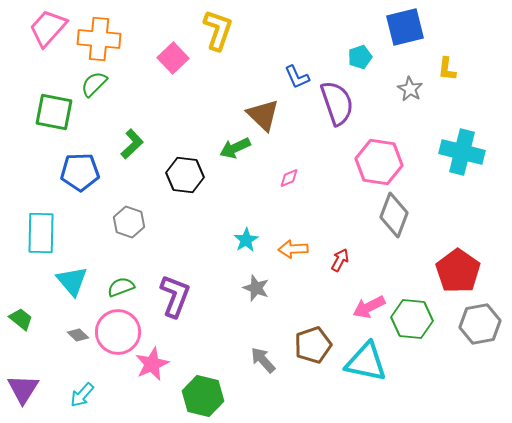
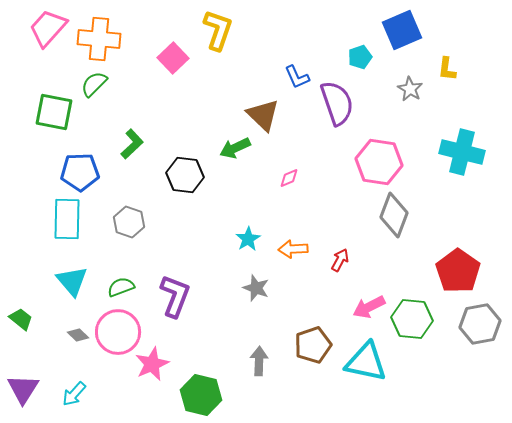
blue square at (405, 27): moved 3 px left, 3 px down; rotated 9 degrees counterclockwise
cyan rectangle at (41, 233): moved 26 px right, 14 px up
cyan star at (246, 240): moved 2 px right, 1 px up
gray arrow at (263, 360): moved 4 px left, 1 px down; rotated 44 degrees clockwise
cyan arrow at (82, 395): moved 8 px left, 1 px up
green hexagon at (203, 396): moved 2 px left, 1 px up
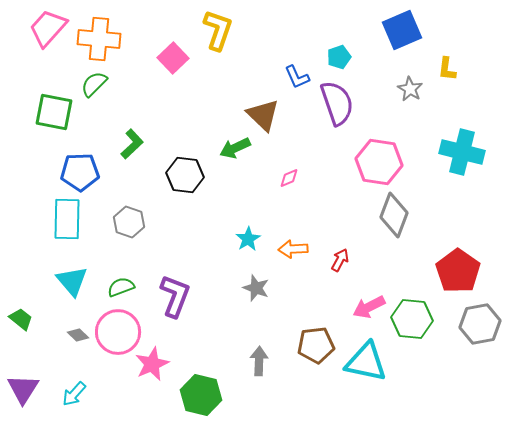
cyan pentagon at (360, 57): moved 21 px left
brown pentagon at (313, 345): moved 3 px right; rotated 12 degrees clockwise
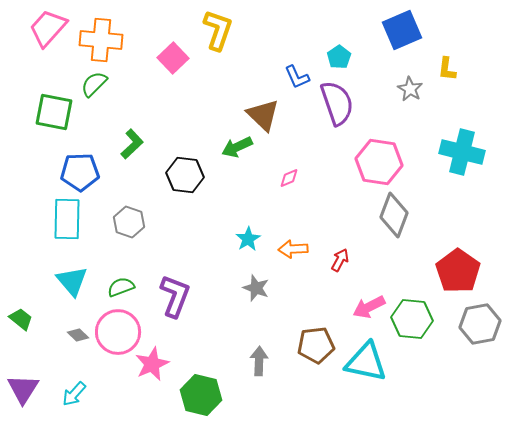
orange cross at (99, 39): moved 2 px right, 1 px down
cyan pentagon at (339, 57): rotated 15 degrees counterclockwise
green arrow at (235, 148): moved 2 px right, 1 px up
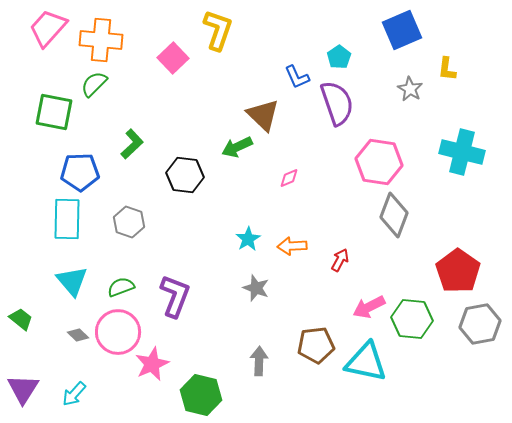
orange arrow at (293, 249): moved 1 px left, 3 px up
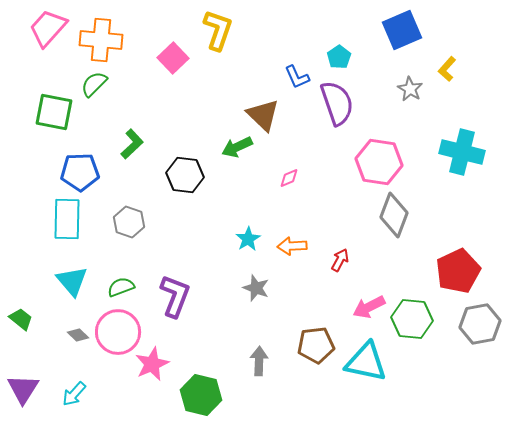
yellow L-shape at (447, 69): rotated 35 degrees clockwise
red pentagon at (458, 271): rotated 12 degrees clockwise
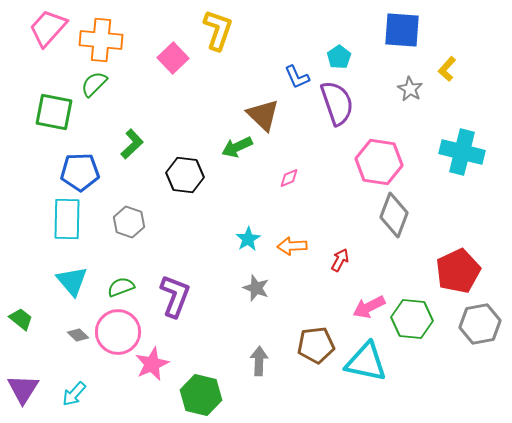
blue square at (402, 30): rotated 27 degrees clockwise
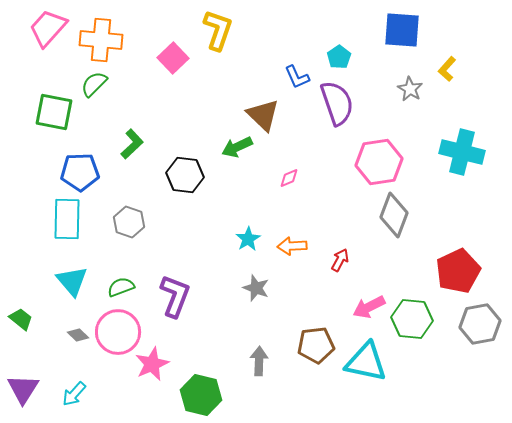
pink hexagon at (379, 162): rotated 18 degrees counterclockwise
